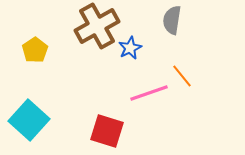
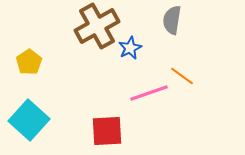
yellow pentagon: moved 6 px left, 12 px down
orange line: rotated 15 degrees counterclockwise
red square: rotated 20 degrees counterclockwise
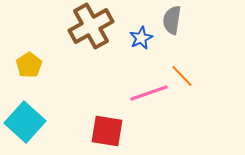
brown cross: moved 6 px left
blue star: moved 11 px right, 10 px up
yellow pentagon: moved 3 px down
orange line: rotated 10 degrees clockwise
cyan square: moved 4 px left, 2 px down
red square: rotated 12 degrees clockwise
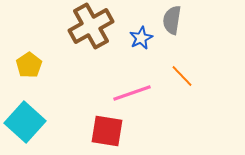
pink line: moved 17 px left
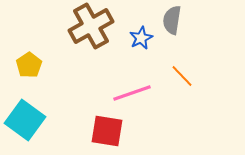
cyan square: moved 2 px up; rotated 6 degrees counterclockwise
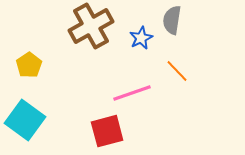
orange line: moved 5 px left, 5 px up
red square: rotated 24 degrees counterclockwise
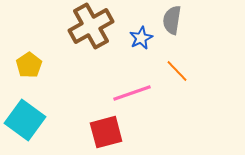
red square: moved 1 px left, 1 px down
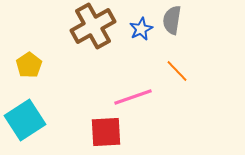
brown cross: moved 2 px right
blue star: moved 9 px up
pink line: moved 1 px right, 4 px down
cyan square: rotated 21 degrees clockwise
red square: rotated 12 degrees clockwise
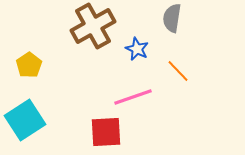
gray semicircle: moved 2 px up
blue star: moved 4 px left, 20 px down; rotated 20 degrees counterclockwise
orange line: moved 1 px right
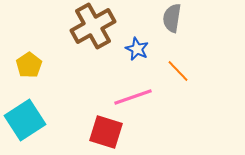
red square: rotated 20 degrees clockwise
